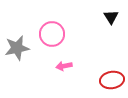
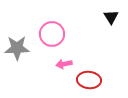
gray star: rotated 10 degrees clockwise
pink arrow: moved 2 px up
red ellipse: moved 23 px left; rotated 15 degrees clockwise
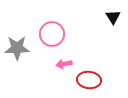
black triangle: moved 2 px right
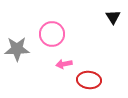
gray star: moved 1 px down
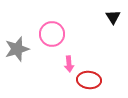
gray star: rotated 15 degrees counterclockwise
pink arrow: moved 5 px right; rotated 84 degrees counterclockwise
